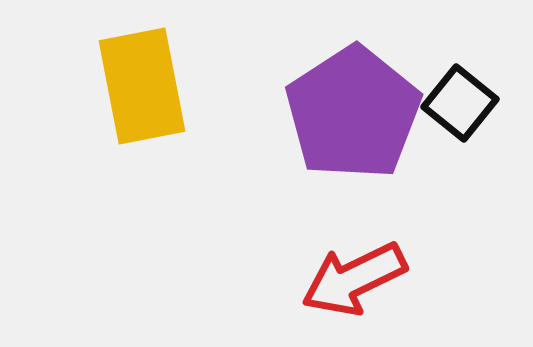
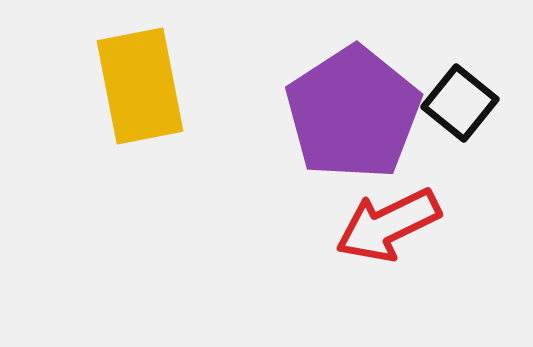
yellow rectangle: moved 2 px left
red arrow: moved 34 px right, 54 px up
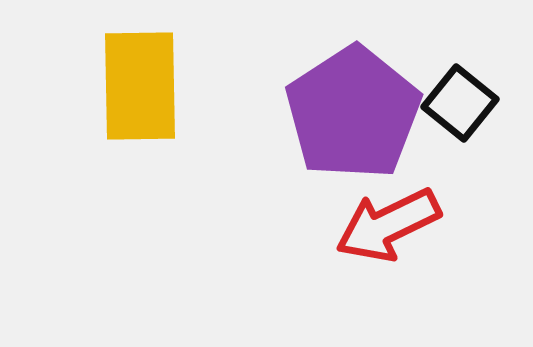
yellow rectangle: rotated 10 degrees clockwise
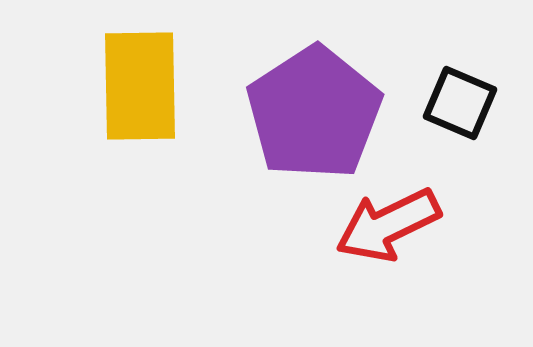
black square: rotated 16 degrees counterclockwise
purple pentagon: moved 39 px left
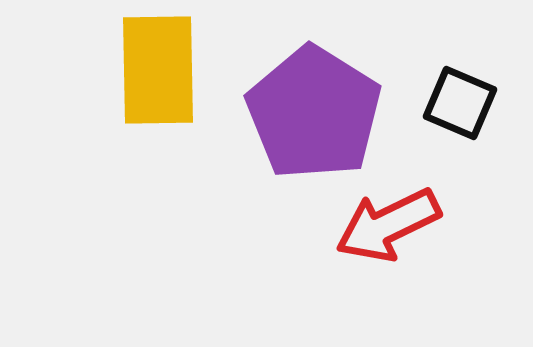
yellow rectangle: moved 18 px right, 16 px up
purple pentagon: rotated 7 degrees counterclockwise
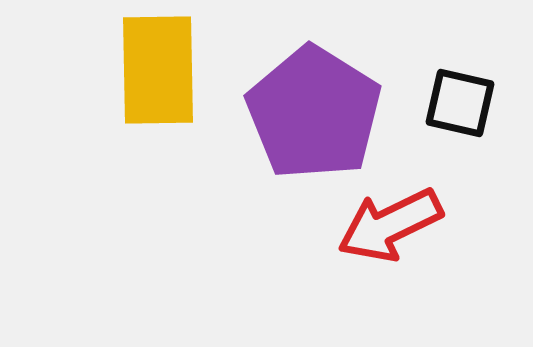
black square: rotated 10 degrees counterclockwise
red arrow: moved 2 px right
